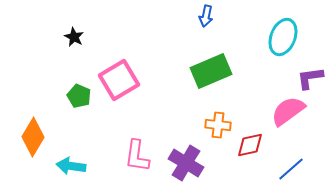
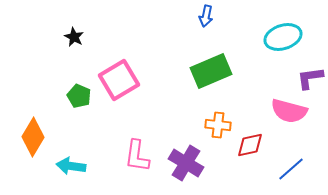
cyan ellipse: rotated 51 degrees clockwise
pink semicircle: moved 1 px right; rotated 129 degrees counterclockwise
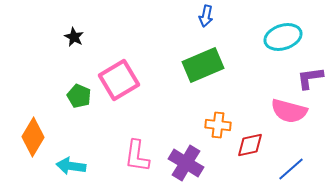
green rectangle: moved 8 px left, 6 px up
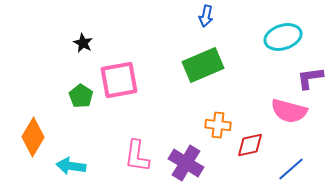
black star: moved 9 px right, 6 px down
pink square: rotated 21 degrees clockwise
green pentagon: moved 2 px right; rotated 10 degrees clockwise
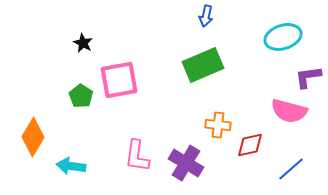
purple L-shape: moved 2 px left, 1 px up
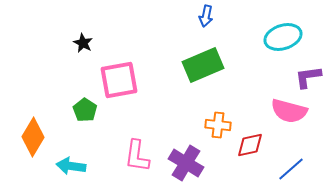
green pentagon: moved 4 px right, 14 px down
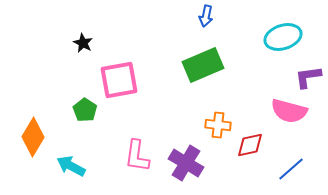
cyan arrow: rotated 20 degrees clockwise
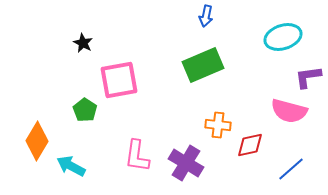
orange diamond: moved 4 px right, 4 px down
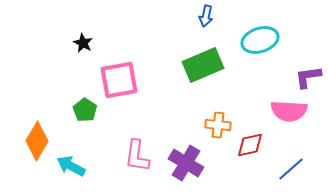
cyan ellipse: moved 23 px left, 3 px down
pink semicircle: rotated 12 degrees counterclockwise
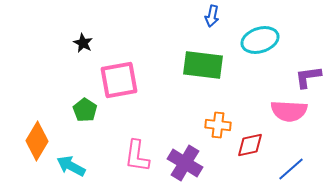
blue arrow: moved 6 px right
green rectangle: rotated 30 degrees clockwise
purple cross: moved 1 px left
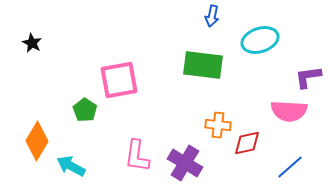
black star: moved 51 px left
red diamond: moved 3 px left, 2 px up
blue line: moved 1 px left, 2 px up
